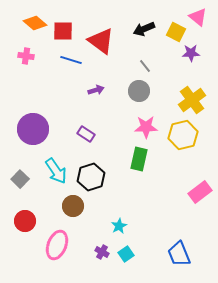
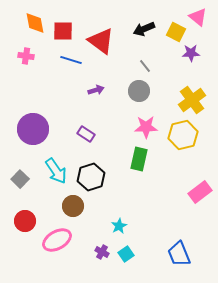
orange diamond: rotated 40 degrees clockwise
pink ellipse: moved 5 px up; rotated 40 degrees clockwise
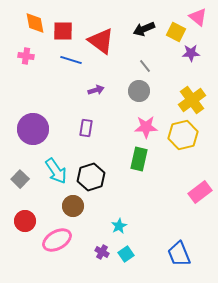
purple rectangle: moved 6 px up; rotated 66 degrees clockwise
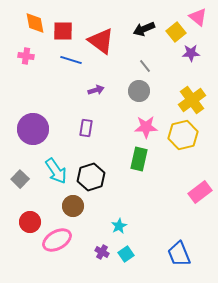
yellow square: rotated 24 degrees clockwise
red circle: moved 5 px right, 1 px down
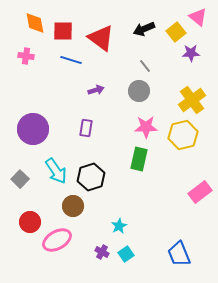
red triangle: moved 3 px up
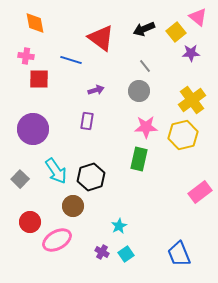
red square: moved 24 px left, 48 px down
purple rectangle: moved 1 px right, 7 px up
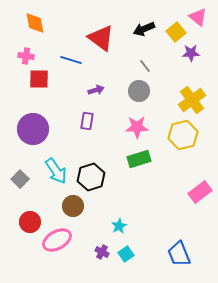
pink star: moved 9 px left
green rectangle: rotated 60 degrees clockwise
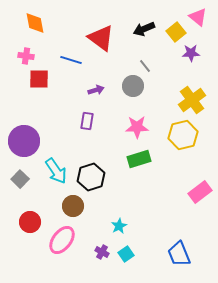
gray circle: moved 6 px left, 5 px up
purple circle: moved 9 px left, 12 px down
pink ellipse: moved 5 px right; rotated 24 degrees counterclockwise
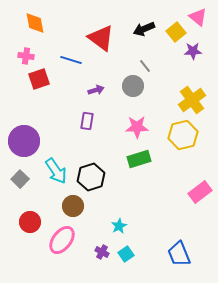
purple star: moved 2 px right, 2 px up
red square: rotated 20 degrees counterclockwise
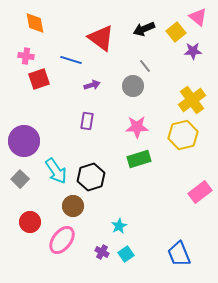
purple arrow: moved 4 px left, 5 px up
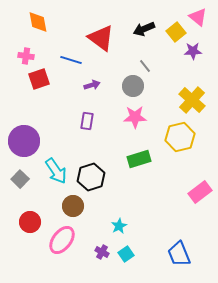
orange diamond: moved 3 px right, 1 px up
yellow cross: rotated 12 degrees counterclockwise
pink star: moved 2 px left, 10 px up
yellow hexagon: moved 3 px left, 2 px down
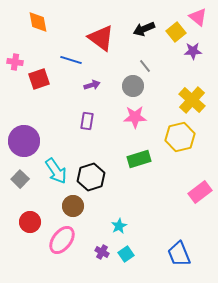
pink cross: moved 11 px left, 6 px down
